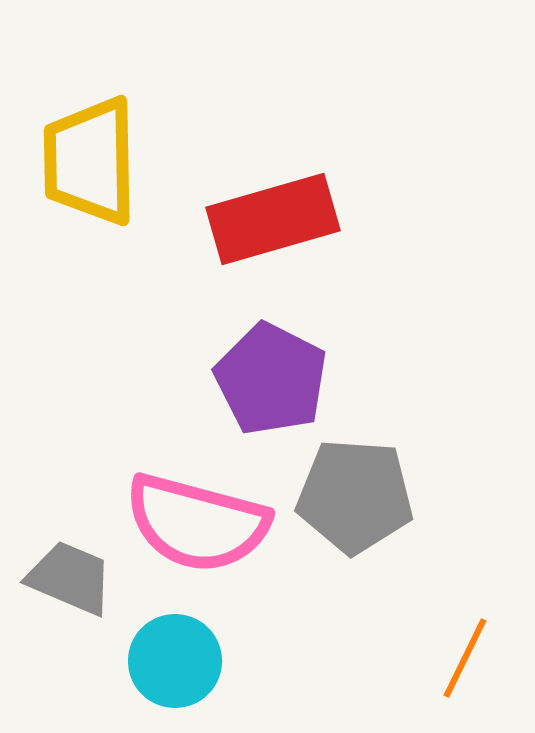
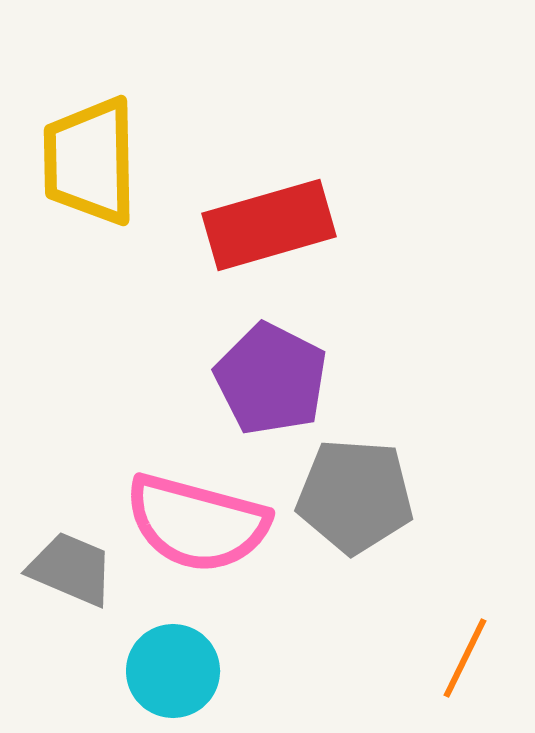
red rectangle: moved 4 px left, 6 px down
gray trapezoid: moved 1 px right, 9 px up
cyan circle: moved 2 px left, 10 px down
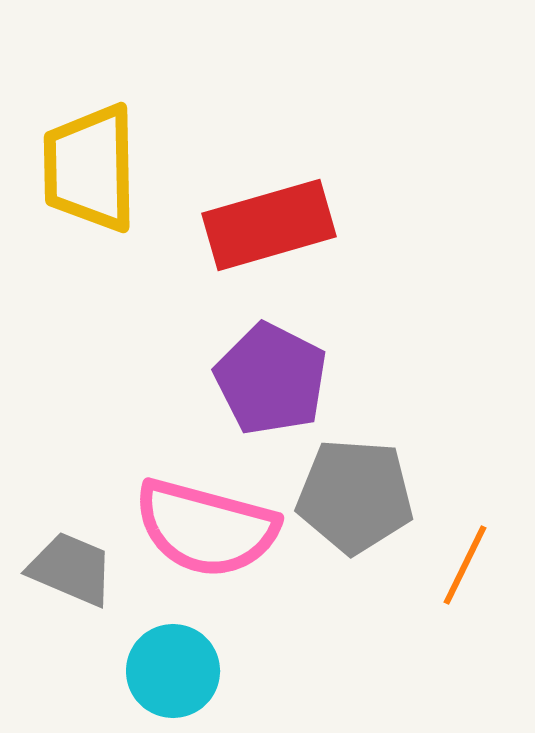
yellow trapezoid: moved 7 px down
pink semicircle: moved 9 px right, 5 px down
orange line: moved 93 px up
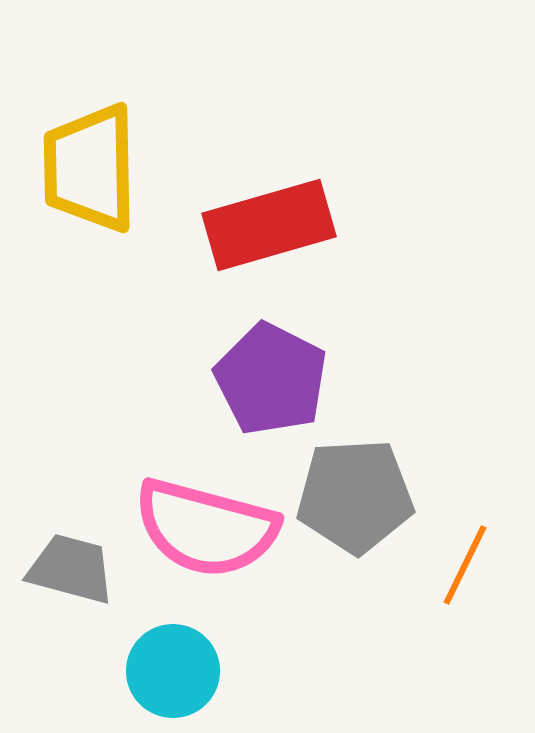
gray pentagon: rotated 7 degrees counterclockwise
gray trapezoid: rotated 8 degrees counterclockwise
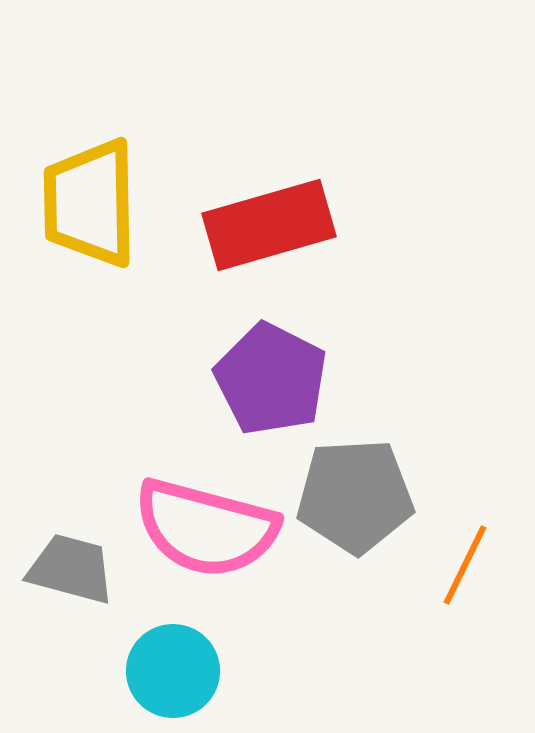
yellow trapezoid: moved 35 px down
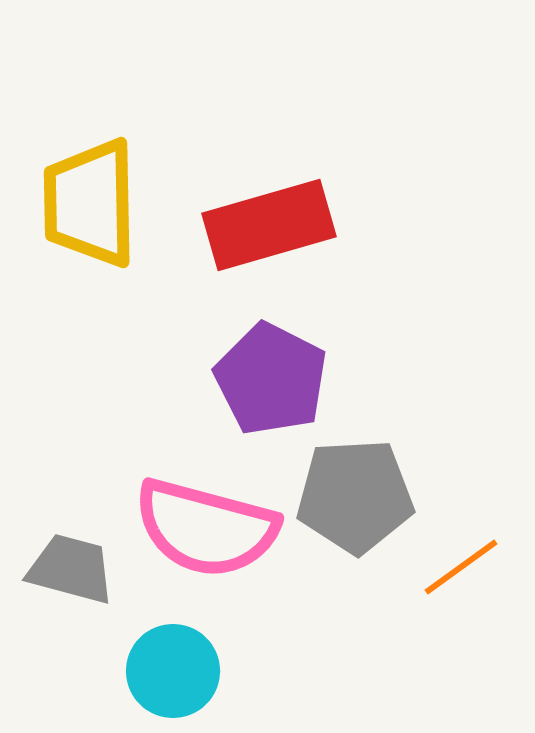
orange line: moved 4 px left, 2 px down; rotated 28 degrees clockwise
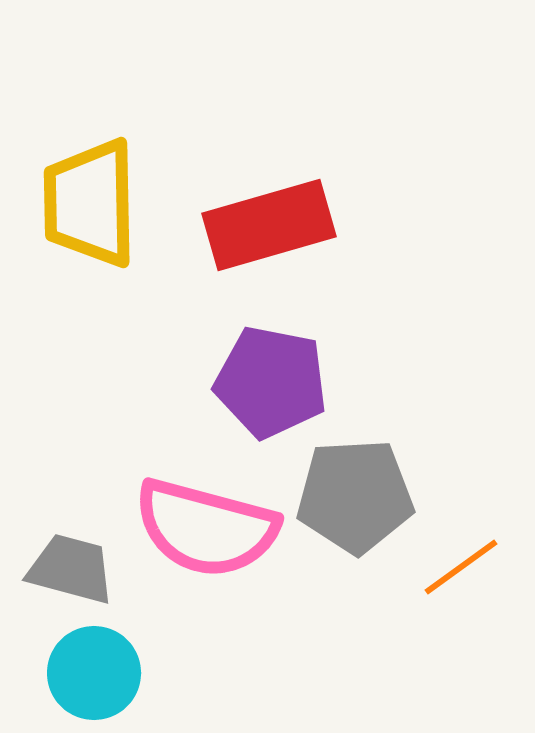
purple pentagon: moved 3 px down; rotated 16 degrees counterclockwise
cyan circle: moved 79 px left, 2 px down
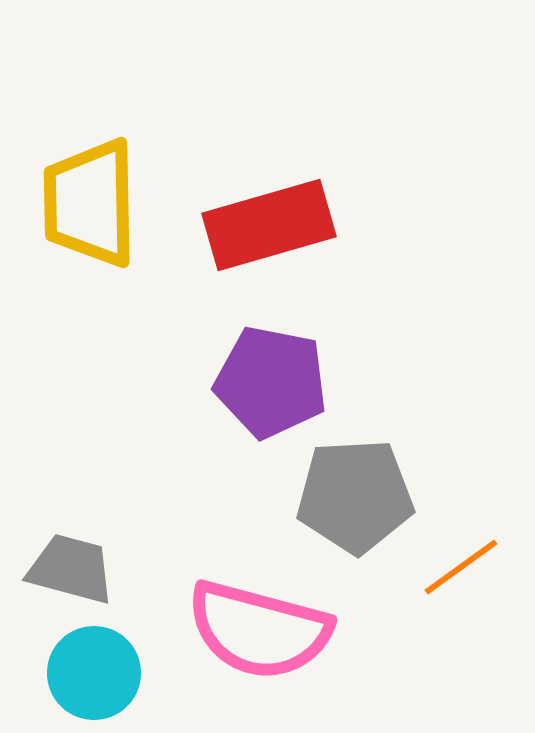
pink semicircle: moved 53 px right, 102 px down
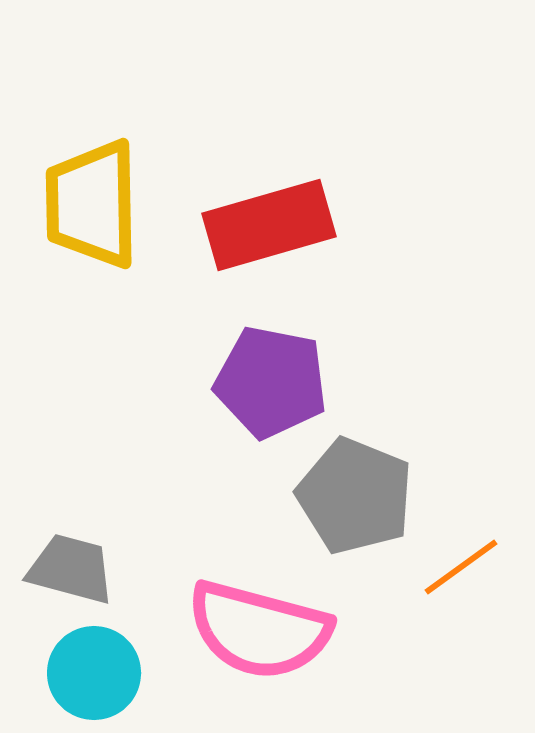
yellow trapezoid: moved 2 px right, 1 px down
gray pentagon: rotated 25 degrees clockwise
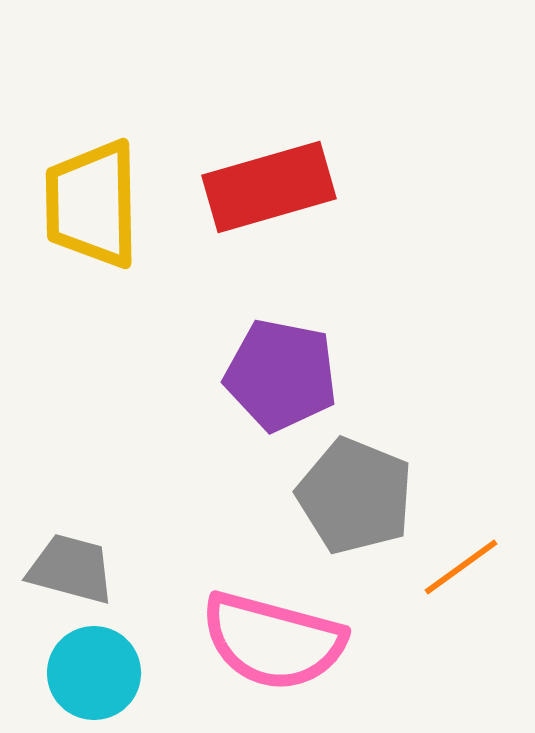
red rectangle: moved 38 px up
purple pentagon: moved 10 px right, 7 px up
pink semicircle: moved 14 px right, 11 px down
